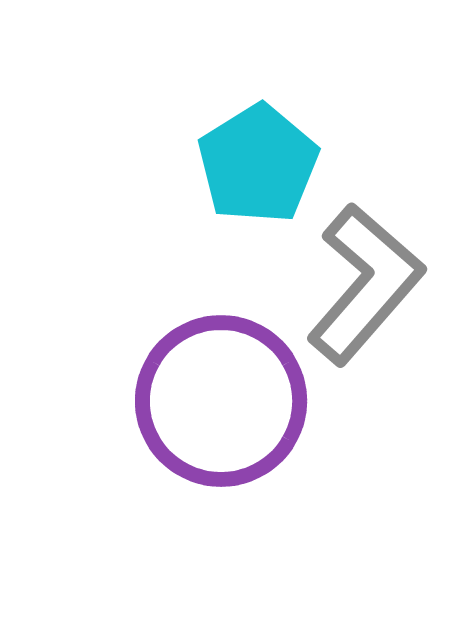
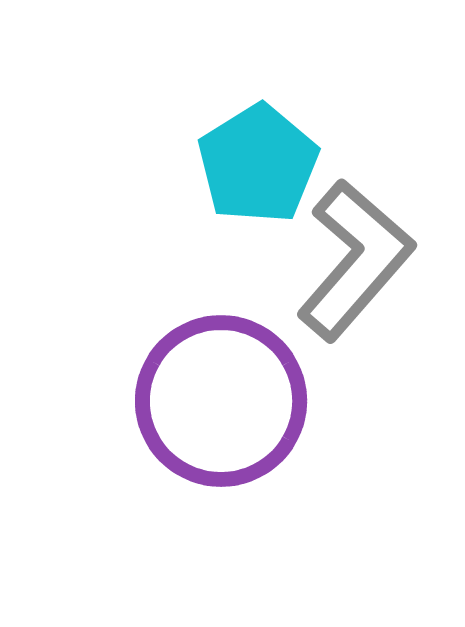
gray L-shape: moved 10 px left, 24 px up
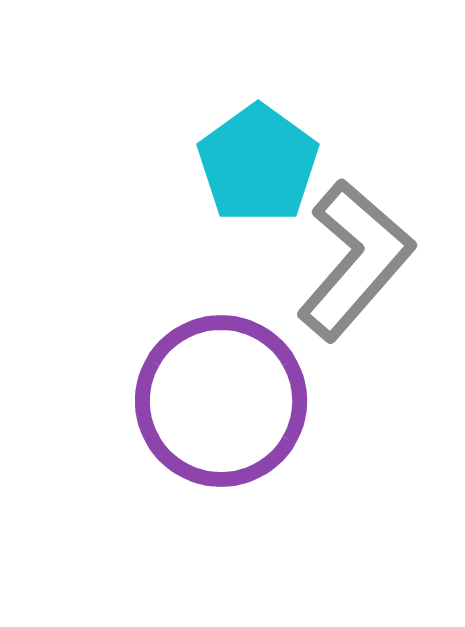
cyan pentagon: rotated 4 degrees counterclockwise
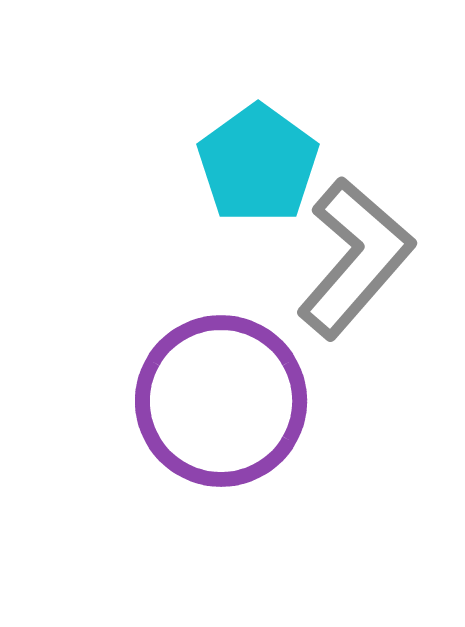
gray L-shape: moved 2 px up
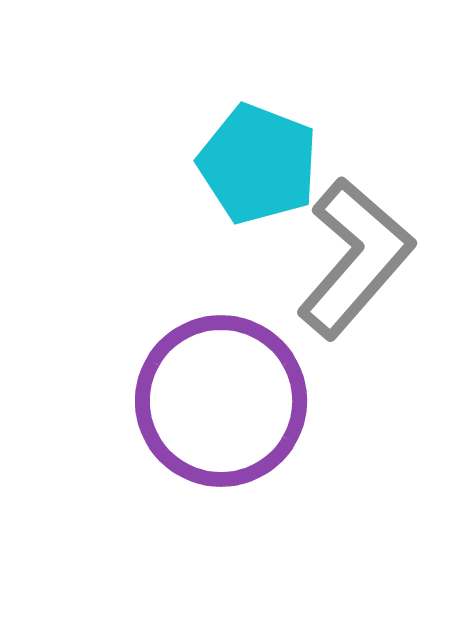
cyan pentagon: rotated 15 degrees counterclockwise
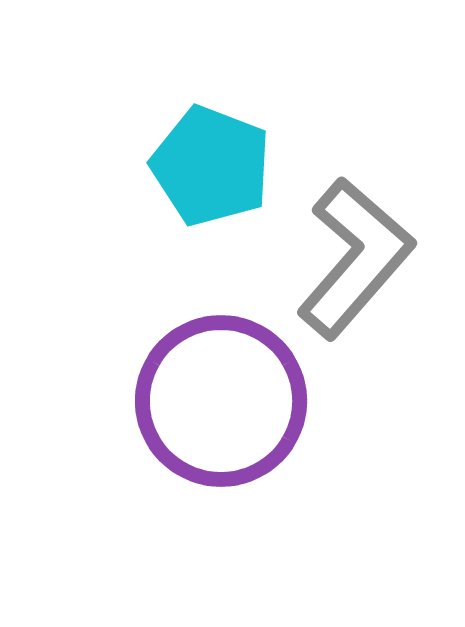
cyan pentagon: moved 47 px left, 2 px down
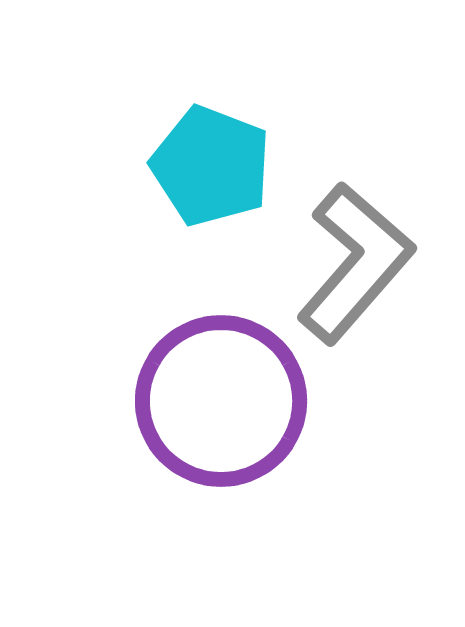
gray L-shape: moved 5 px down
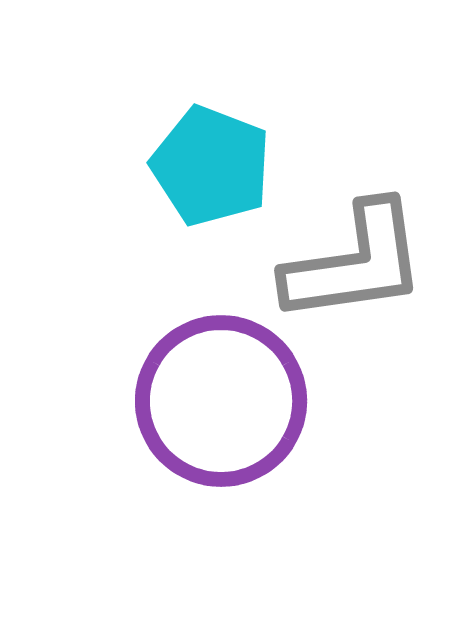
gray L-shape: rotated 41 degrees clockwise
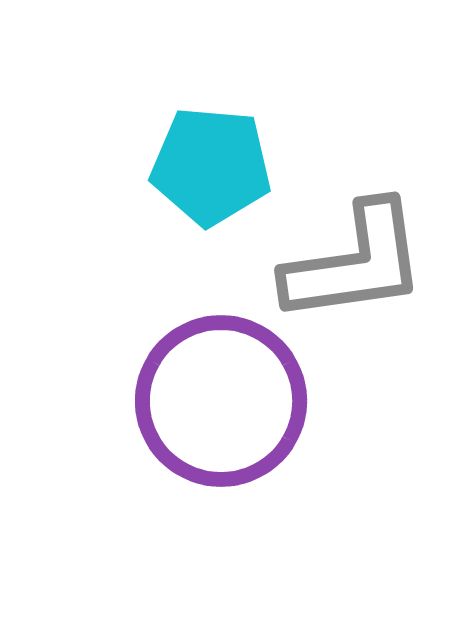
cyan pentagon: rotated 16 degrees counterclockwise
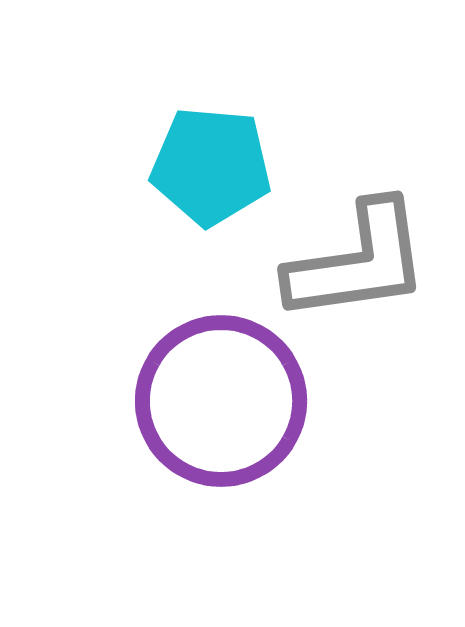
gray L-shape: moved 3 px right, 1 px up
